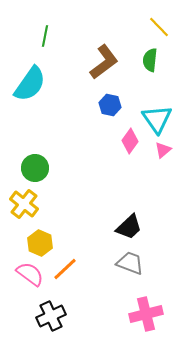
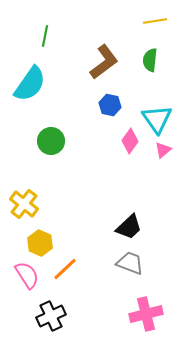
yellow line: moved 4 px left, 6 px up; rotated 55 degrees counterclockwise
green circle: moved 16 px right, 27 px up
pink semicircle: moved 3 px left, 1 px down; rotated 20 degrees clockwise
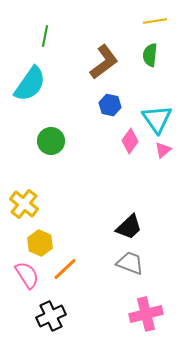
green semicircle: moved 5 px up
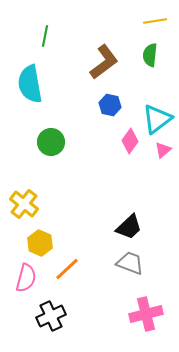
cyan semicircle: rotated 135 degrees clockwise
cyan triangle: rotated 28 degrees clockwise
green circle: moved 1 px down
orange line: moved 2 px right
pink semicircle: moved 1 px left, 3 px down; rotated 48 degrees clockwise
